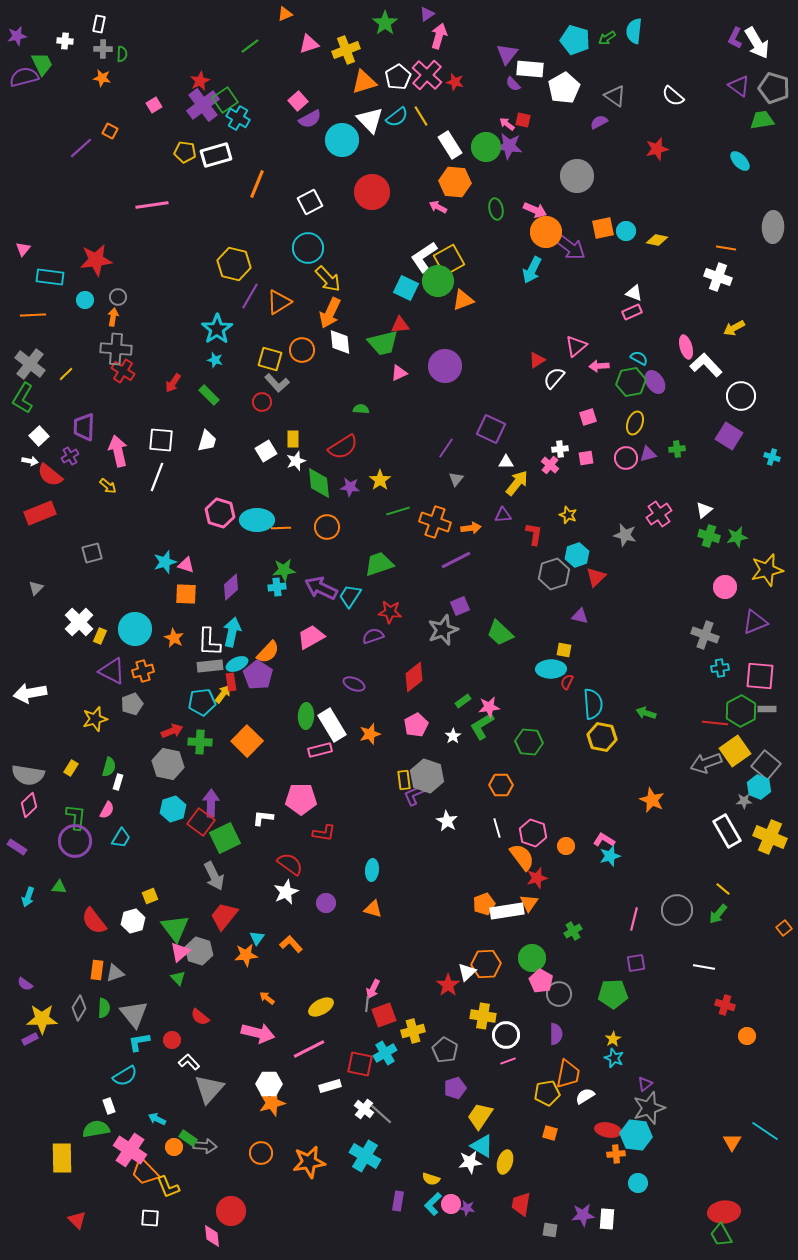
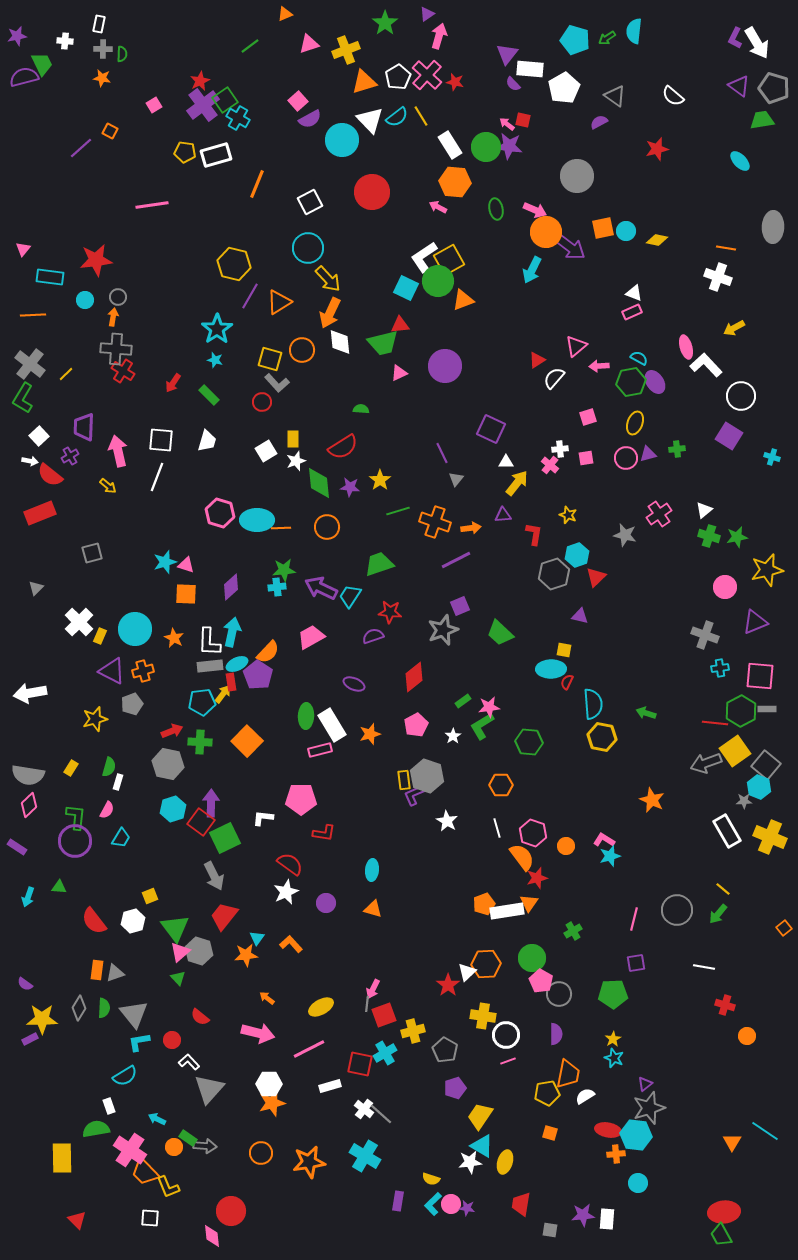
purple line at (446, 448): moved 4 px left, 5 px down; rotated 60 degrees counterclockwise
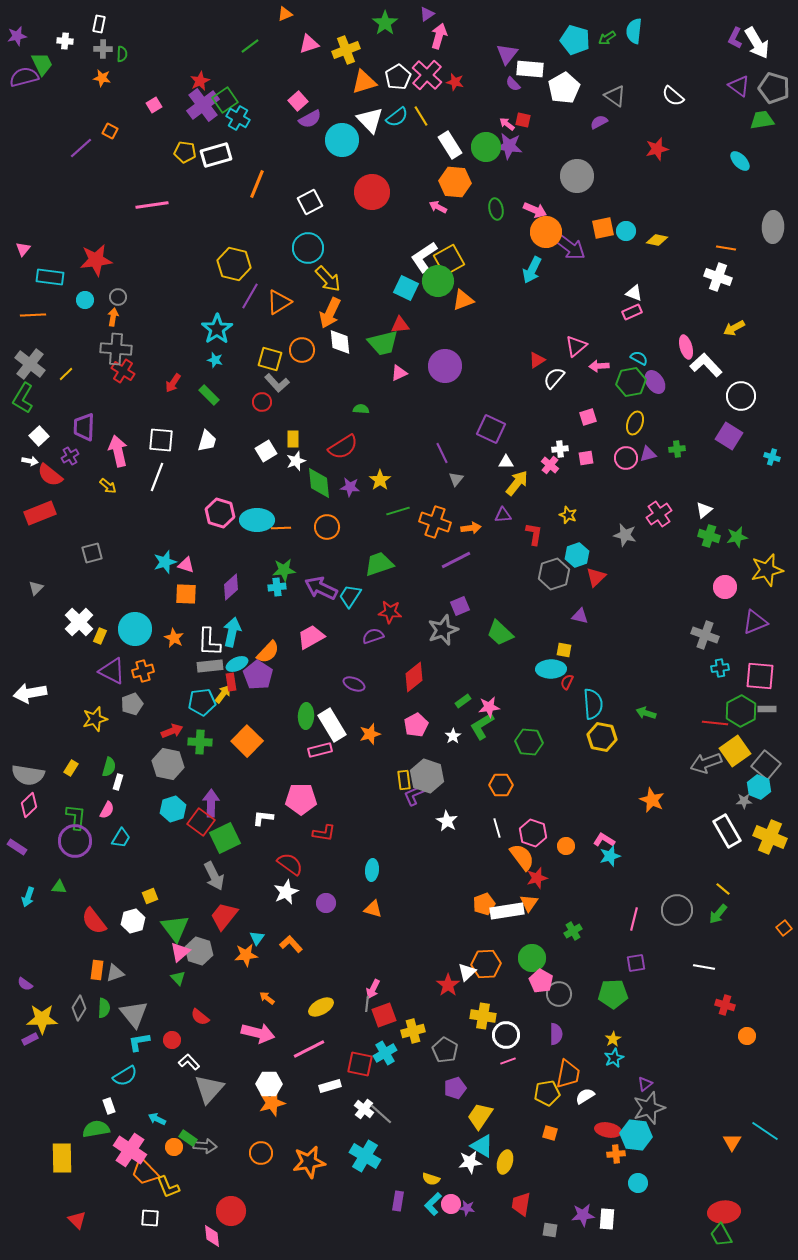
cyan star at (614, 1058): rotated 24 degrees clockwise
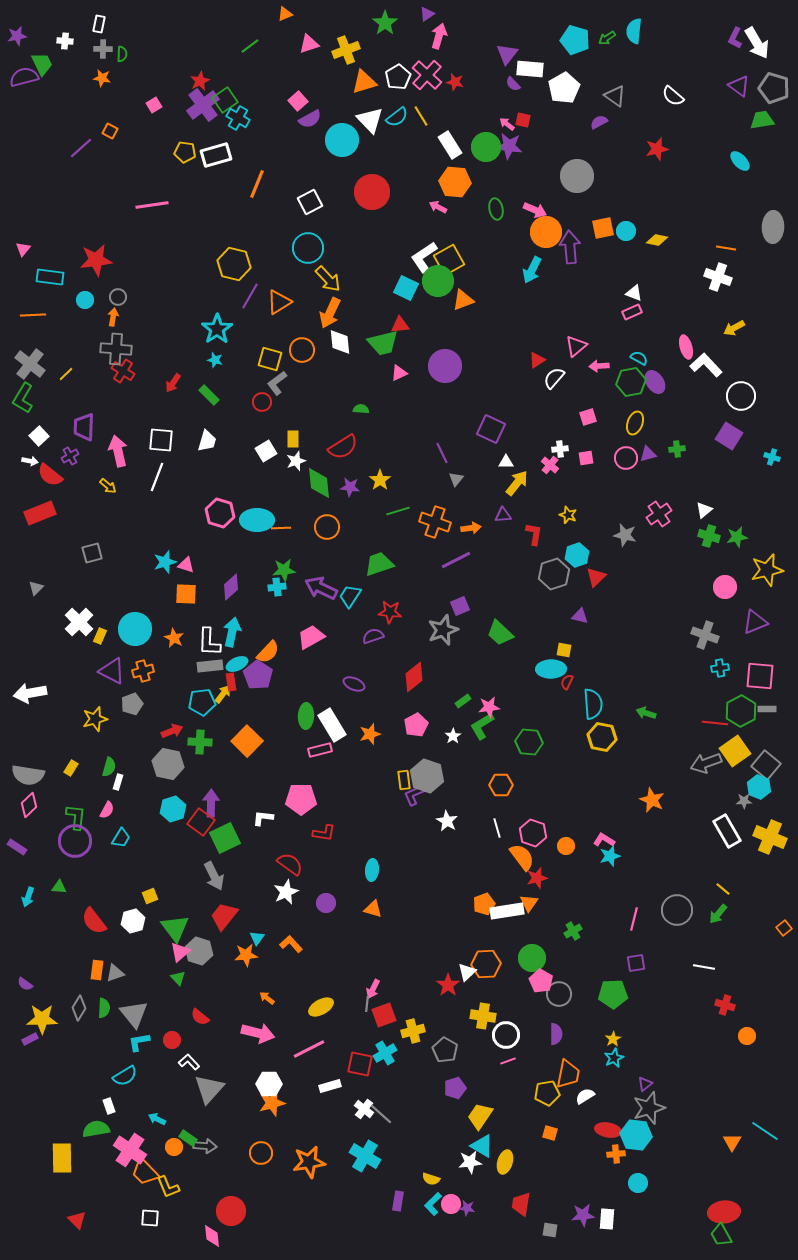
purple arrow at (570, 247): rotated 132 degrees counterclockwise
gray L-shape at (277, 383): rotated 95 degrees clockwise
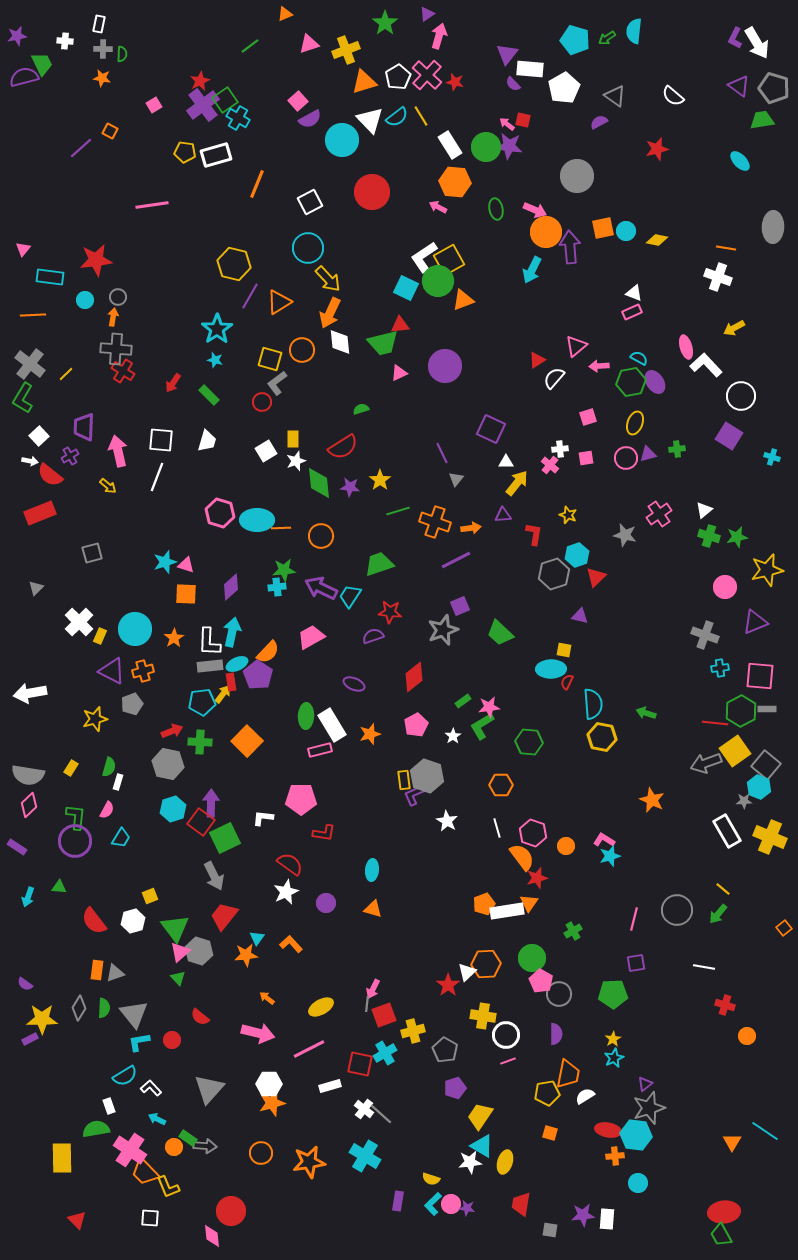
green semicircle at (361, 409): rotated 21 degrees counterclockwise
orange circle at (327, 527): moved 6 px left, 9 px down
orange star at (174, 638): rotated 12 degrees clockwise
white L-shape at (189, 1062): moved 38 px left, 26 px down
orange cross at (616, 1154): moved 1 px left, 2 px down
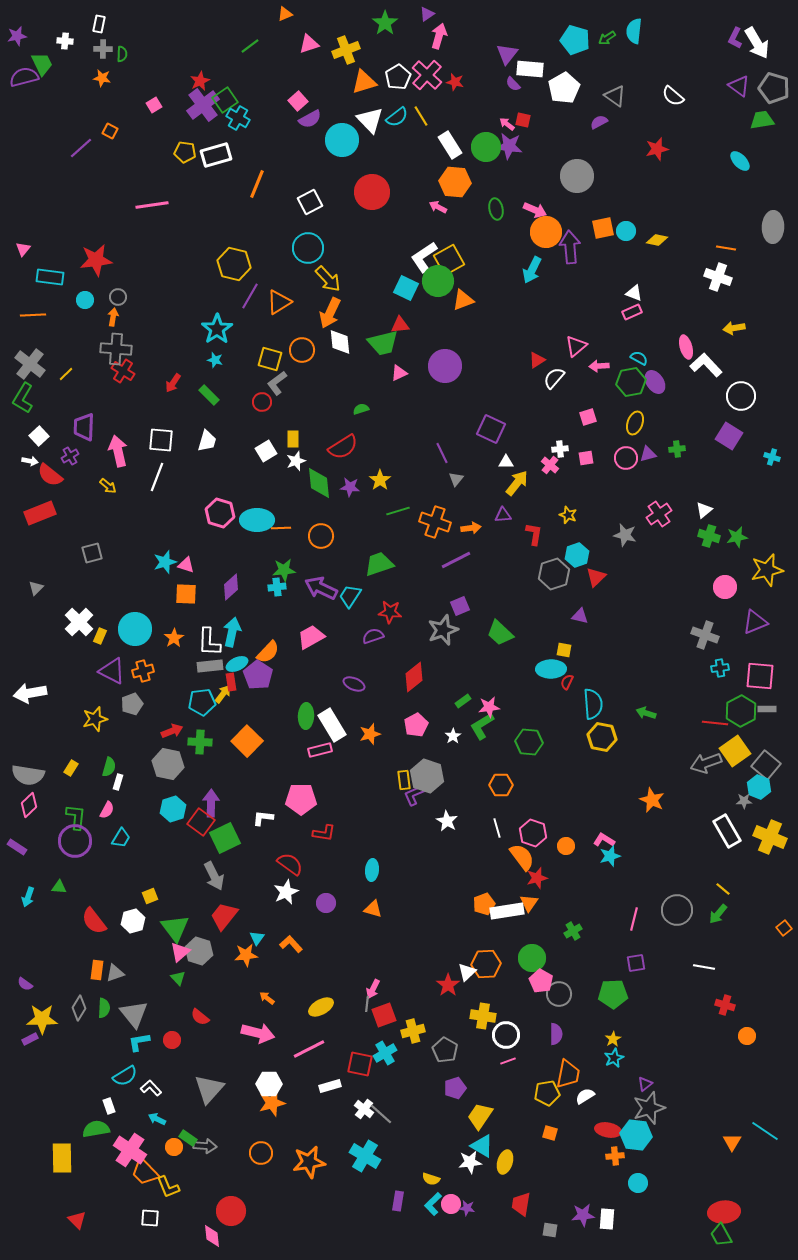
yellow arrow at (734, 328): rotated 20 degrees clockwise
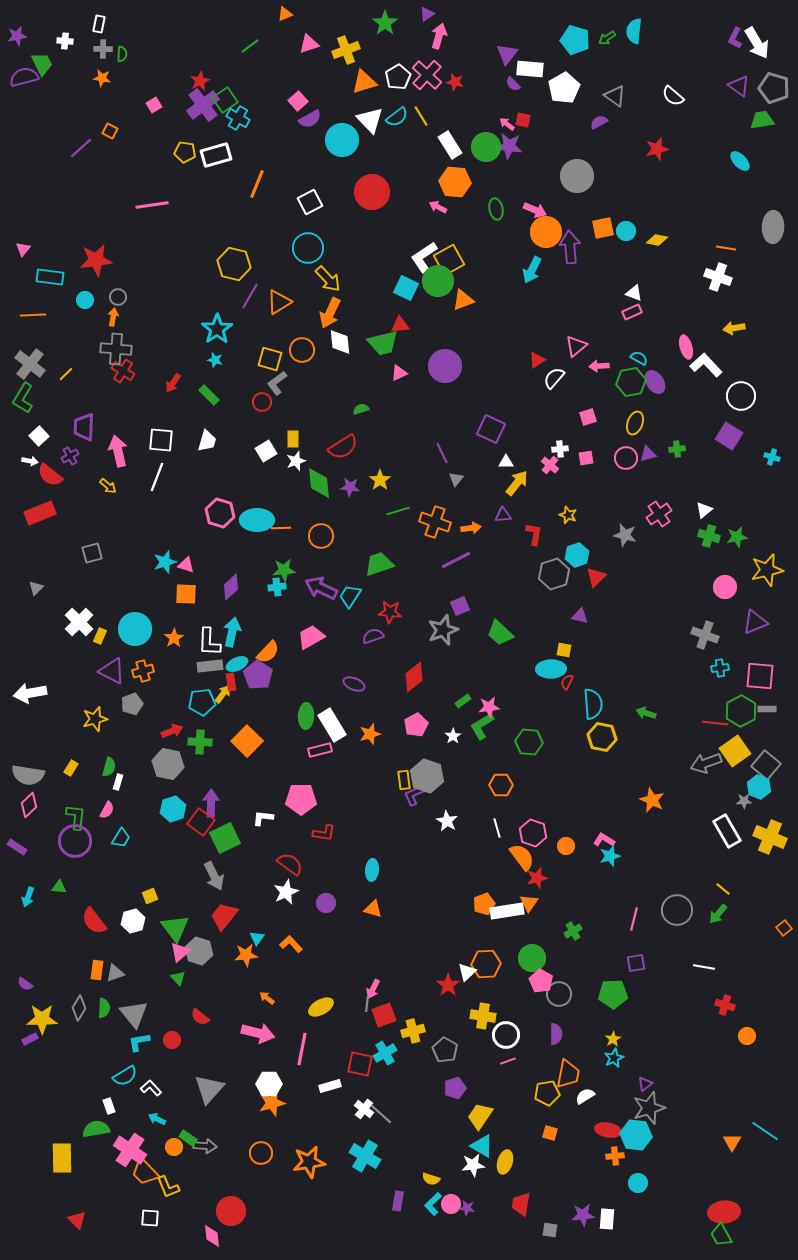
pink line at (309, 1049): moved 7 px left; rotated 52 degrees counterclockwise
white star at (470, 1162): moved 3 px right, 3 px down
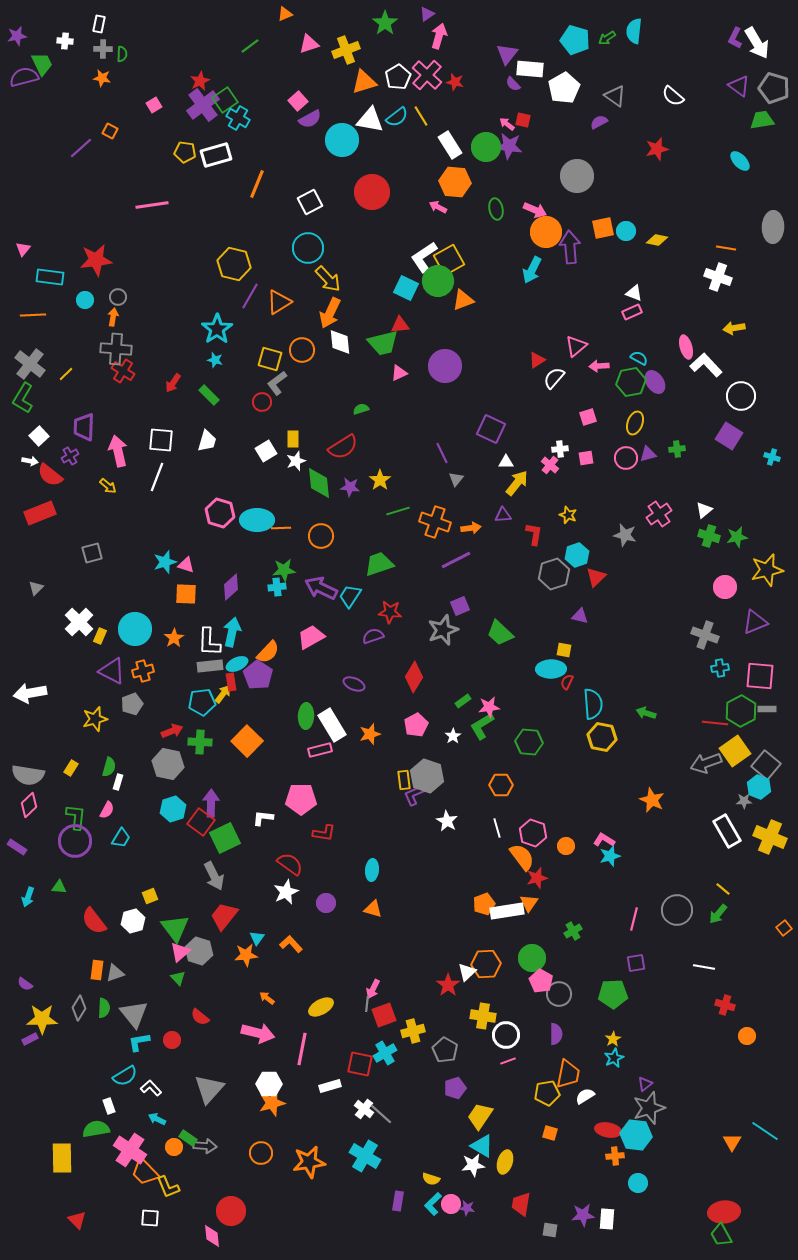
white triangle at (370, 120): rotated 36 degrees counterclockwise
red diamond at (414, 677): rotated 20 degrees counterclockwise
